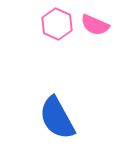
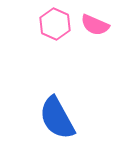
pink hexagon: moved 2 px left
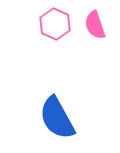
pink semicircle: rotated 48 degrees clockwise
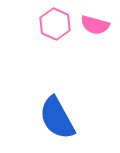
pink semicircle: rotated 56 degrees counterclockwise
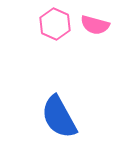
blue semicircle: moved 2 px right, 1 px up
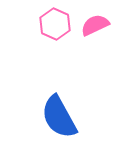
pink semicircle: rotated 140 degrees clockwise
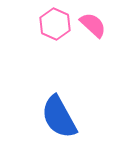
pink semicircle: moved 2 px left; rotated 68 degrees clockwise
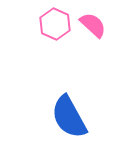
blue semicircle: moved 10 px right
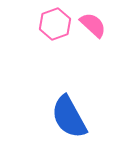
pink hexagon: rotated 16 degrees clockwise
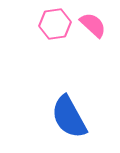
pink hexagon: rotated 12 degrees clockwise
